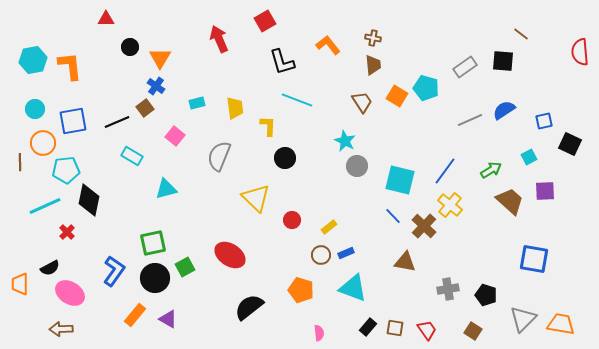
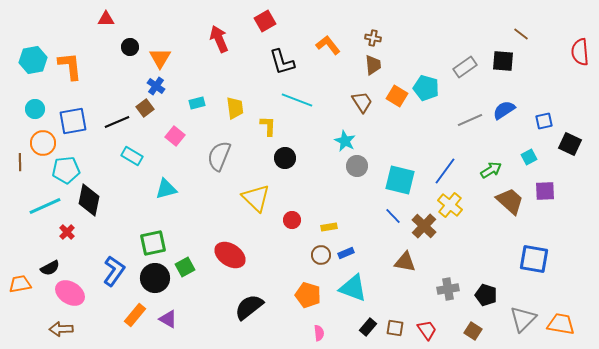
yellow rectangle at (329, 227): rotated 28 degrees clockwise
orange trapezoid at (20, 284): rotated 80 degrees clockwise
orange pentagon at (301, 290): moved 7 px right, 5 px down
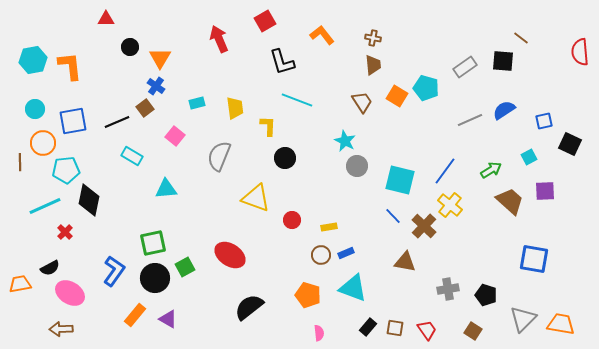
brown line at (521, 34): moved 4 px down
orange L-shape at (328, 45): moved 6 px left, 10 px up
cyan triangle at (166, 189): rotated 10 degrees clockwise
yellow triangle at (256, 198): rotated 24 degrees counterclockwise
red cross at (67, 232): moved 2 px left
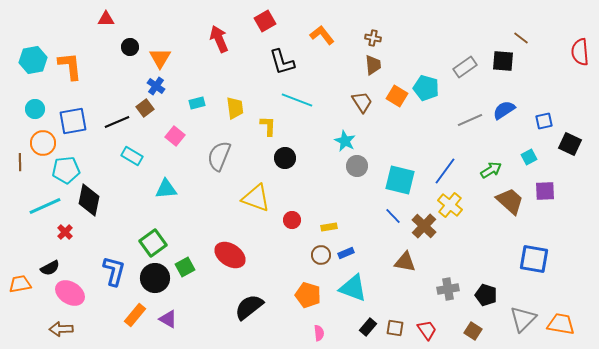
green square at (153, 243): rotated 24 degrees counterclockwise
blue L-shape at (114, 271): rotated 20 degrees counterclockwise
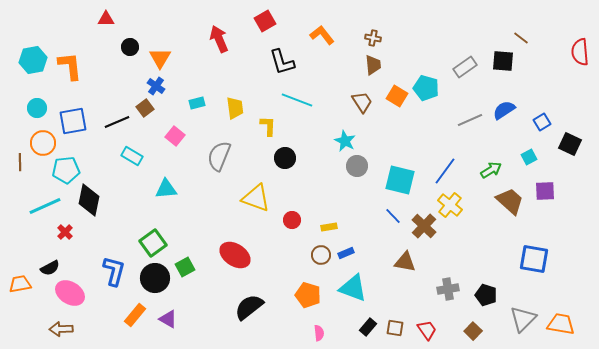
cyan circle at (35, 109): moved 2 px right, 1 px up
blue square at (544, 121): moved 2 px left, 1 px down; rotated 18 degrees counterclockwise
red ellipse at (230, 255): moved 5 px right
brown square at (473, 331): rotated 12 degrees clockwise
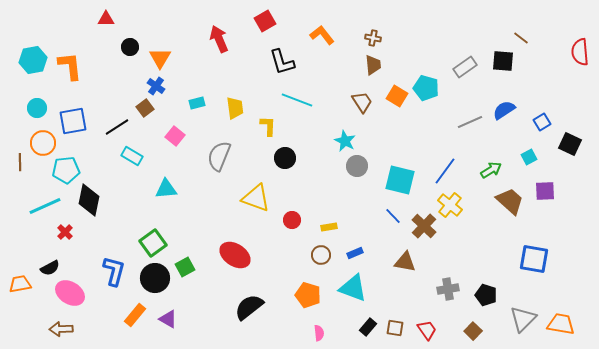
gray line at (470, 120): moved 2 px down
black line at (117, 122): moved 5 px down; rotated 10 degrees counterclockwise
blue rectangle at (346, 253): moved 9 px right
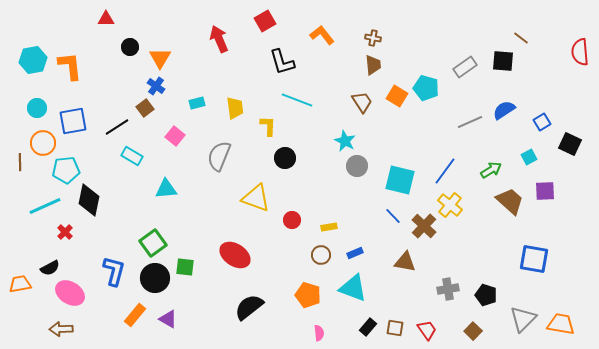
green square at (185, 267): rotated 36 degrees clockwise
